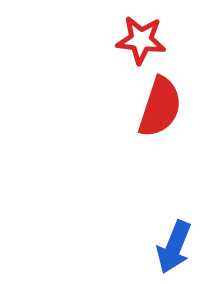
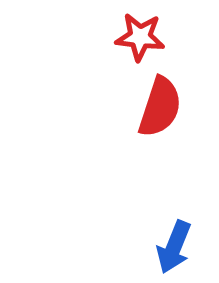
red star: moved 1 px left, 3 px up
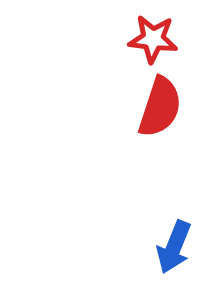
red star: moved 13 px right, 2 px down
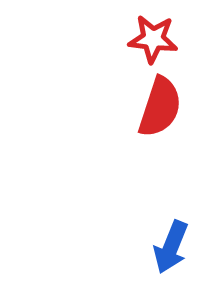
blue arrow: moved 3 px left
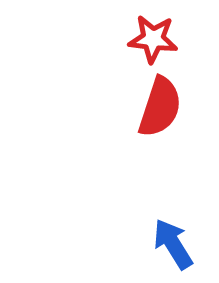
blue arrow: moved 2 px right, 3 px up; rotated 126 degrees clockwise
